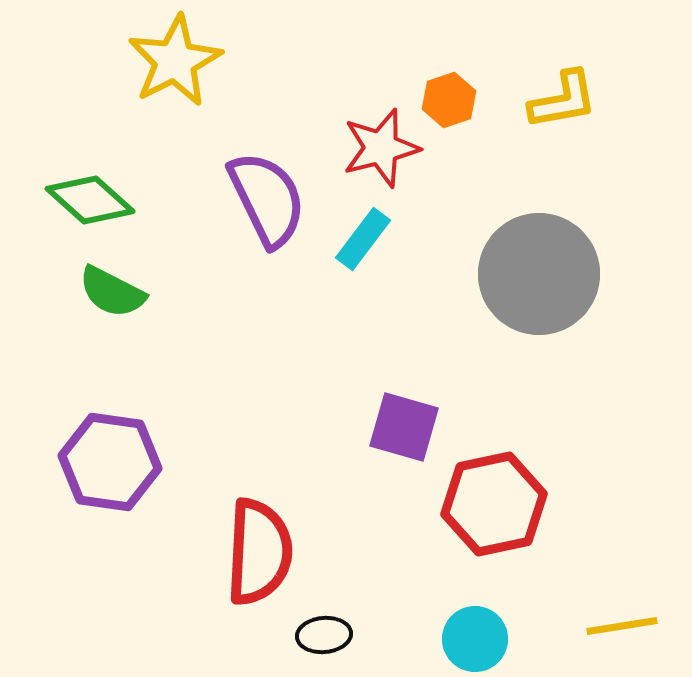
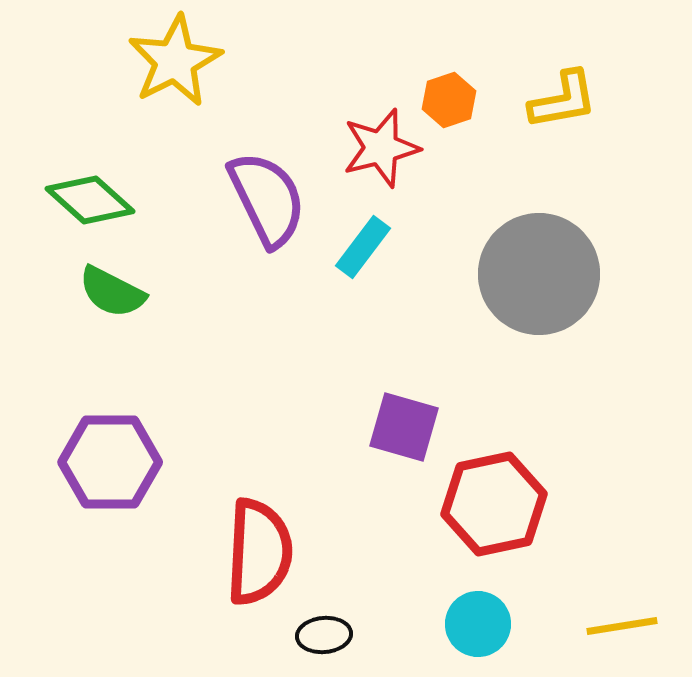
cyan rectangle: moved 8 px down
purple hexagon: rotated 8 degrees counterclockwise
cyan circle: moved 3 px right, 15 px up
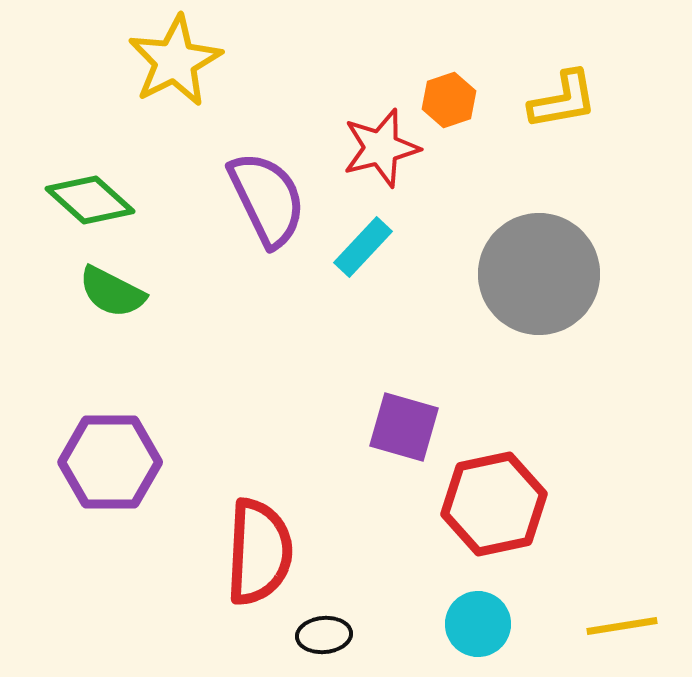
cyan rectangle: rotated 6 degrees clockwise
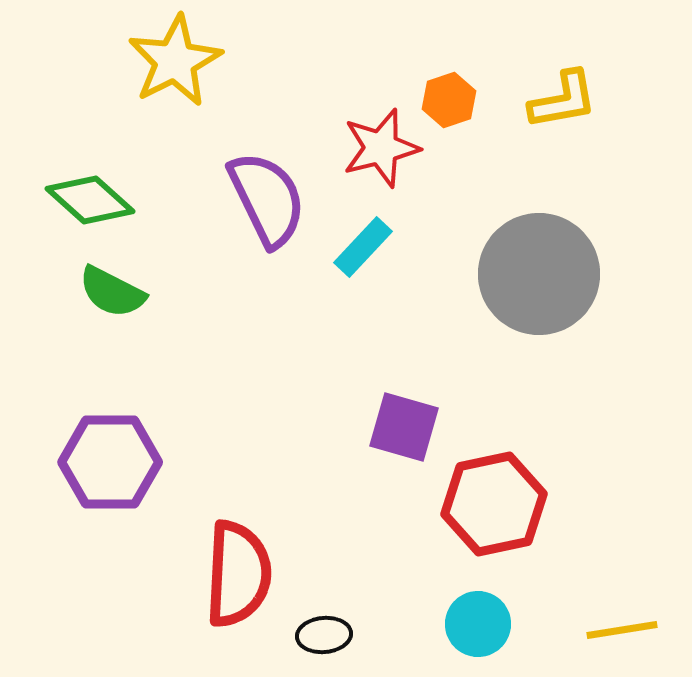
red semicircle: moved 21 px left, 22 px down
yellow line: moved 4 px down
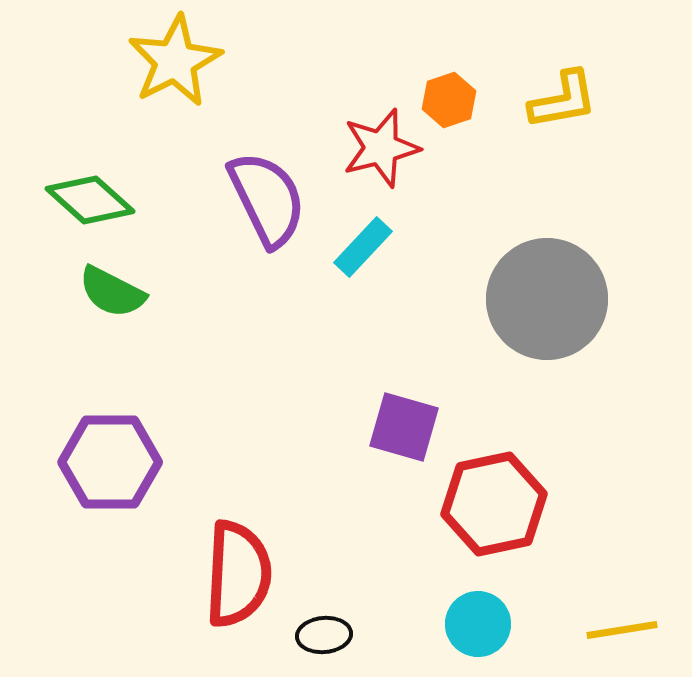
gray circle: moved 8 px right, 25 px down
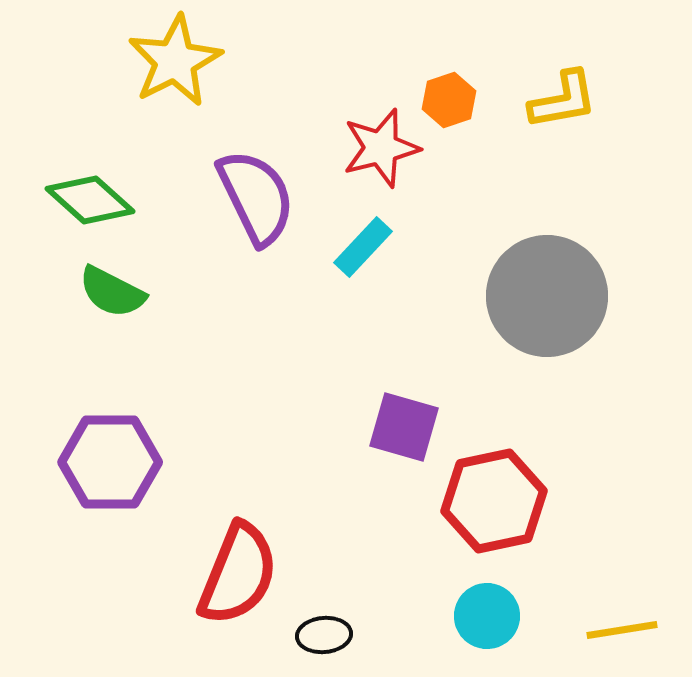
purple semicircle: moved 11 px left, 2 px up
gray circle: moved 3 px up
red hexagon: moved 3 px up
red semicircle: rotated 19 degrees clockwise
cyan circle: moved 9 px right, 8 px up
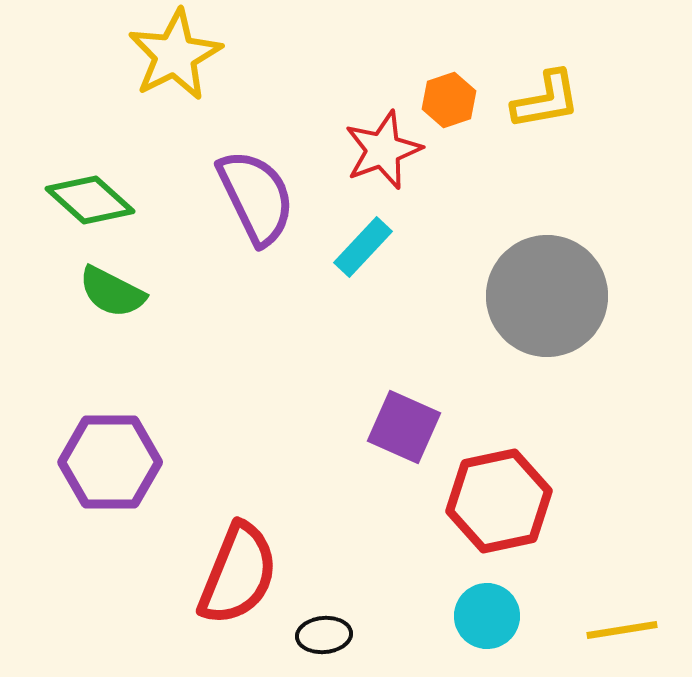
yellow star: moved 6 px up
yellow L-shape: moved 17 px left
red star: moved 2 px right, 2 px down; rotated 6 degrees counterclockwise
purple square: rotated 8 degrees clockwise
red hexagon: moved 5 px right
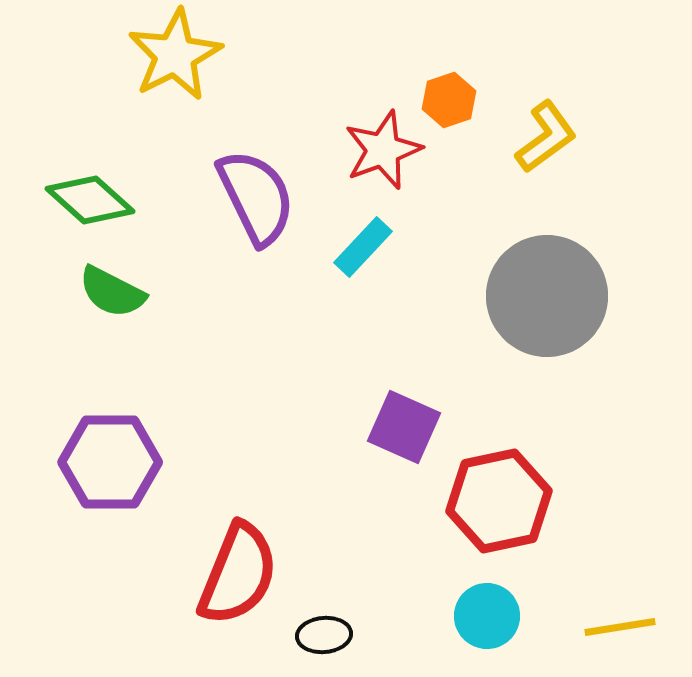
yellow L-shape: moved 37 px down; rotated 26 degrees counterclockwise
yellow line: moved 2 px left, 3 px up
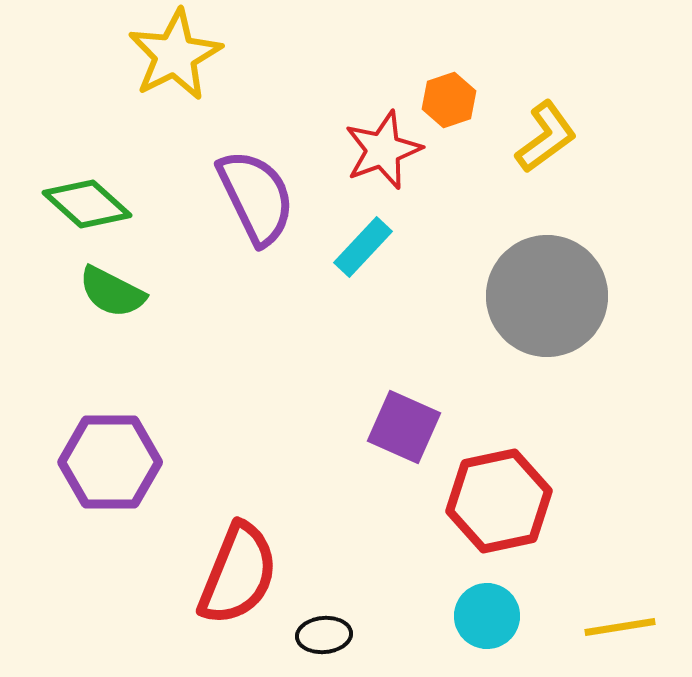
green diamond: moved 3 px left, 4 px down
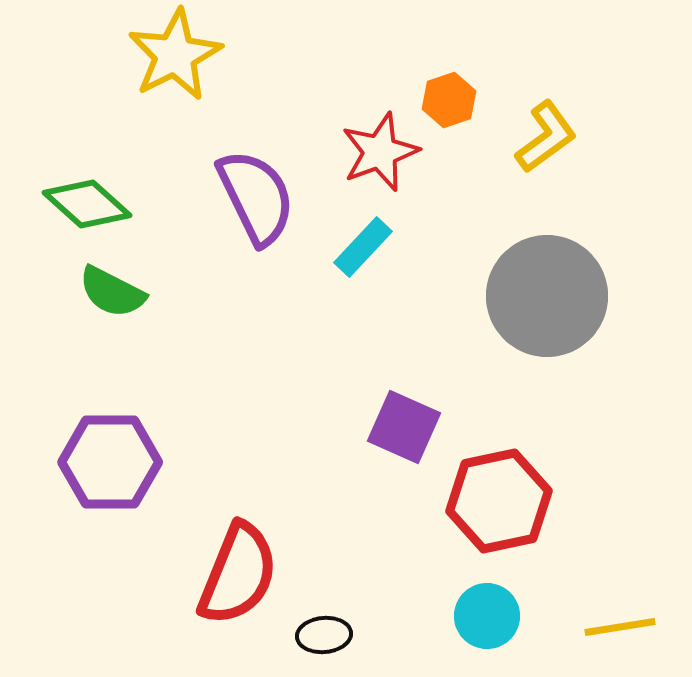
red star: moved 3 px left, 2 px down
